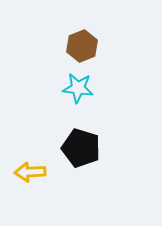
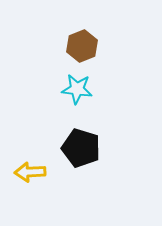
cyan star: moved 1 px left, 1 px down
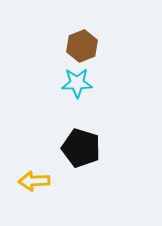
cyan star: moved 6 px up; rotated 8 degrees counterclockwise
yellow arrow: moved 4 px right, 9 px down
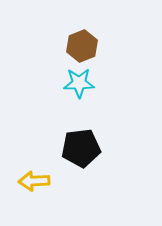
cyan star: moved 2 px right
black pentagon: rotated 24 degrees counterclockwise
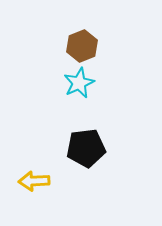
cyan star: rotated 24 degrees counterclockwise
black pentagon: moved 5 px right
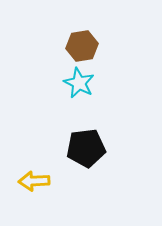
brown hexagon: rotated 12 degrees clockwise
cyan star: rotated 20 degrees counterclockwise
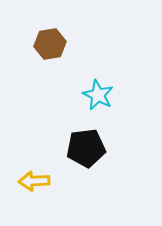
brown hexagon: moved 32 px left, 2 px up
cyan star: moved 19 px right, 12 px down
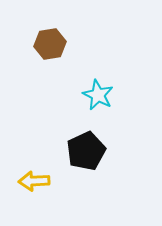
black pentagon: moved 3 px down; rotated 18 degrees counterclockwise
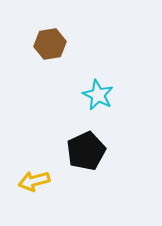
yellow arrow: rotated 12 degrees counterclockwise
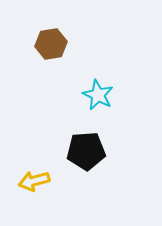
brown hexagon: moved 1 px right
black pentagon: rotated 21 degrees clockwise
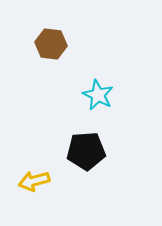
brown hexagon: rotated 16 degrees clockwise
